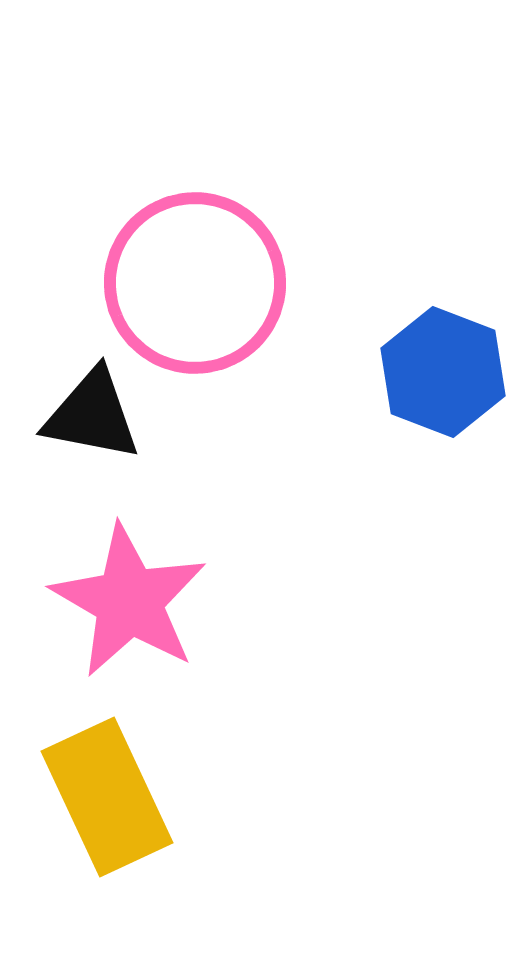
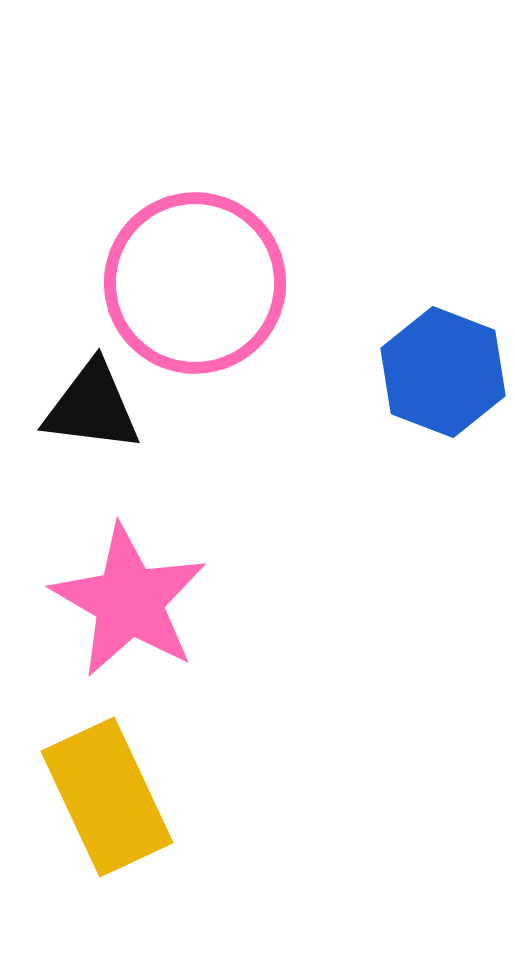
black triangle: moved 8 px up; rotated 4 degrees counterclockwise
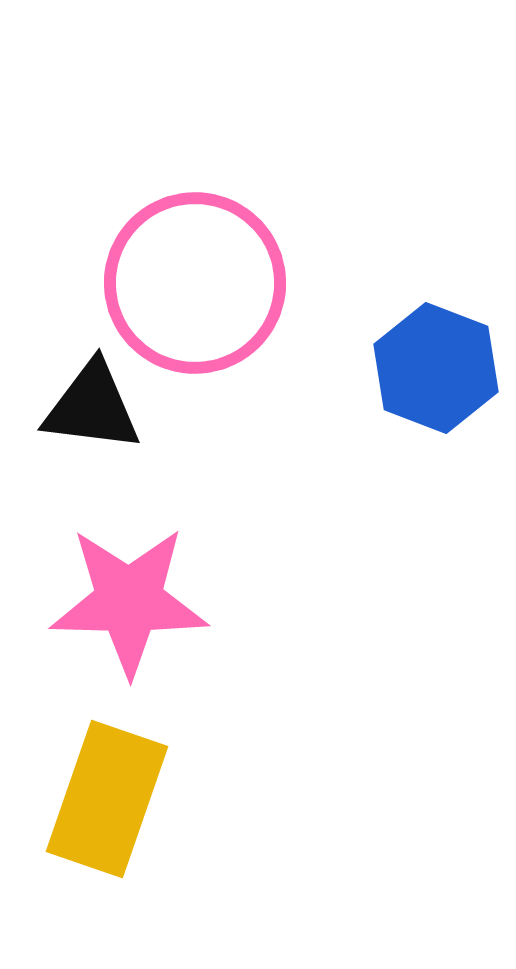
blue hexagon: moved 7 px left, 4 px up
pink star: rotated 29 degrees counterclockwise
yellow rectangle: moved 2 px down; rotated 44 degrees clockwise
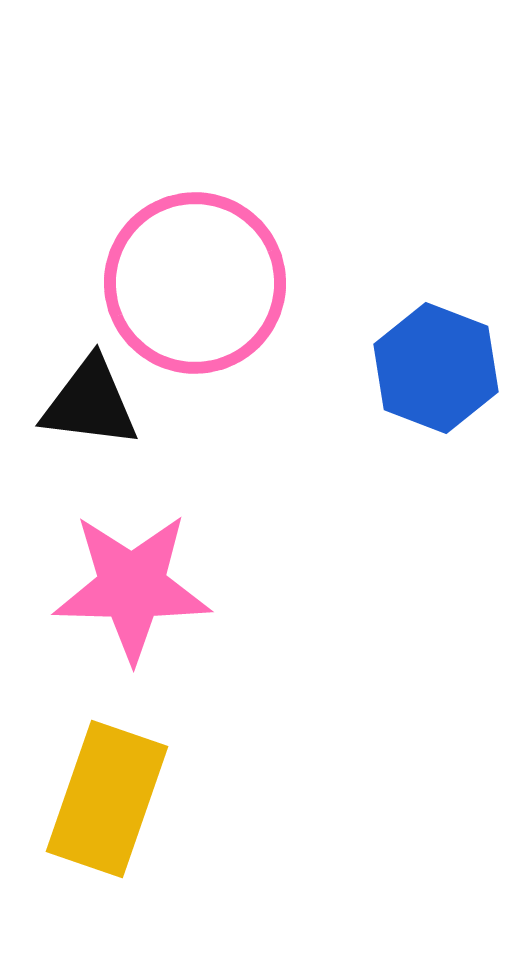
black triangle: moved 2 px left, 4 px up
pink star: moved 3 px right, 14 px up
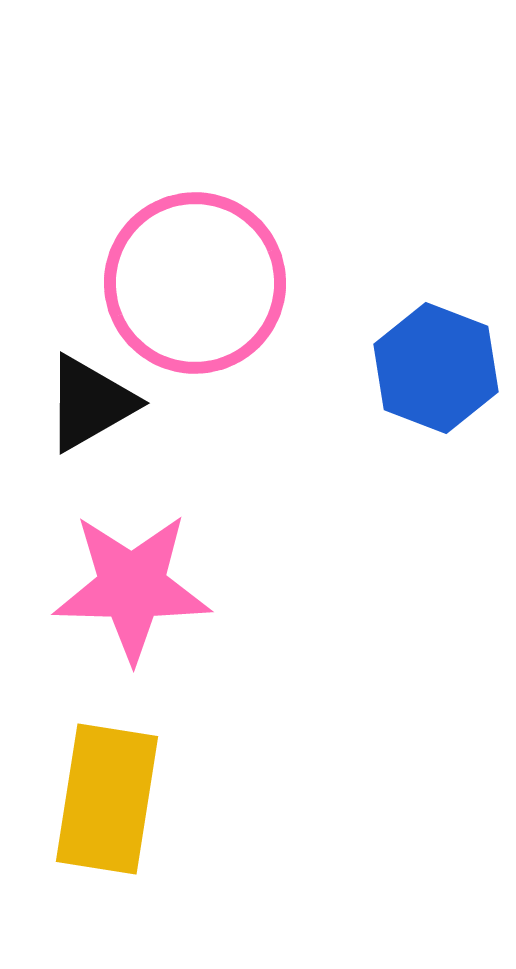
black triangle: rotated 37 degrees counterclockwise
yellow rectangle: rotated 10 degrees counterclockwise
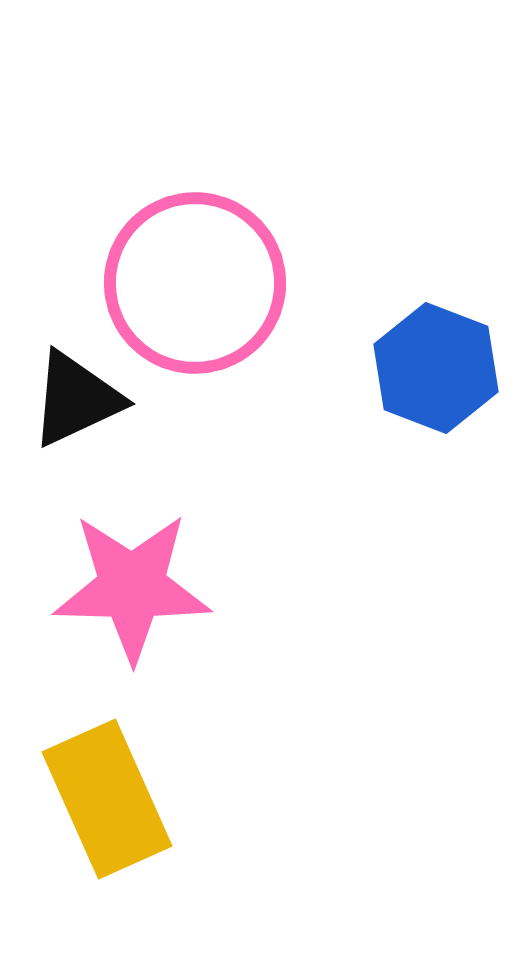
black triangle: moved 14 px left, 4 px up; rotated 5 degrees clockwise
yellow rectangle: rotated 33 degrees counterclockwise
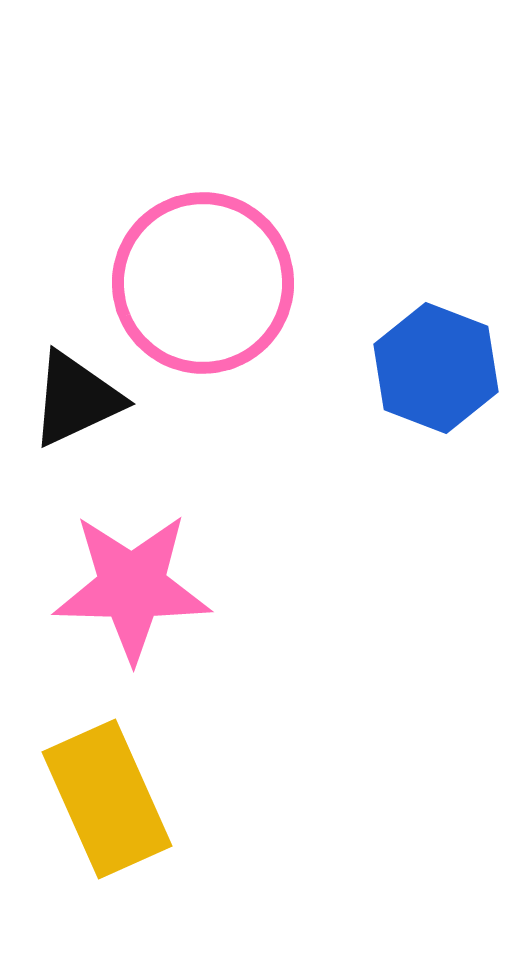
pink circle: moved 8 px right
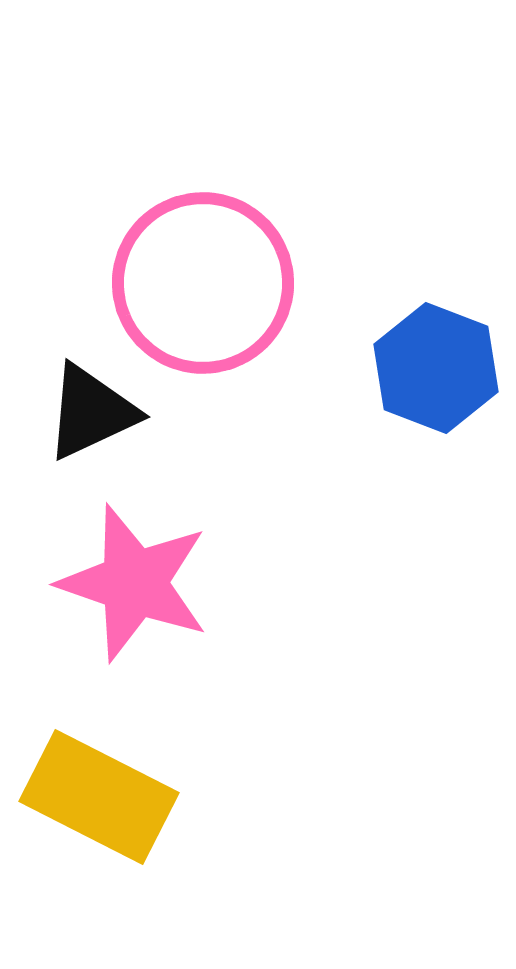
black triangle: moved 15 px right, 13 px down
pink star: moved 2 px right, 4 px up; rotated 18 degrees clockwise
yellow rectangle: moved 8 px left, 2 px up; rotated 39 degrees counterclockwise
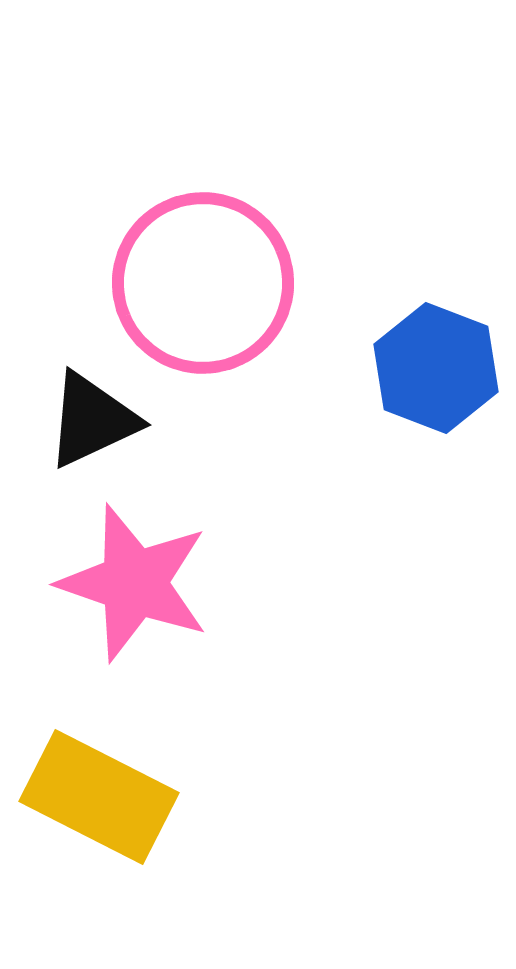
black triangle: moved 1 px right, 8 px down
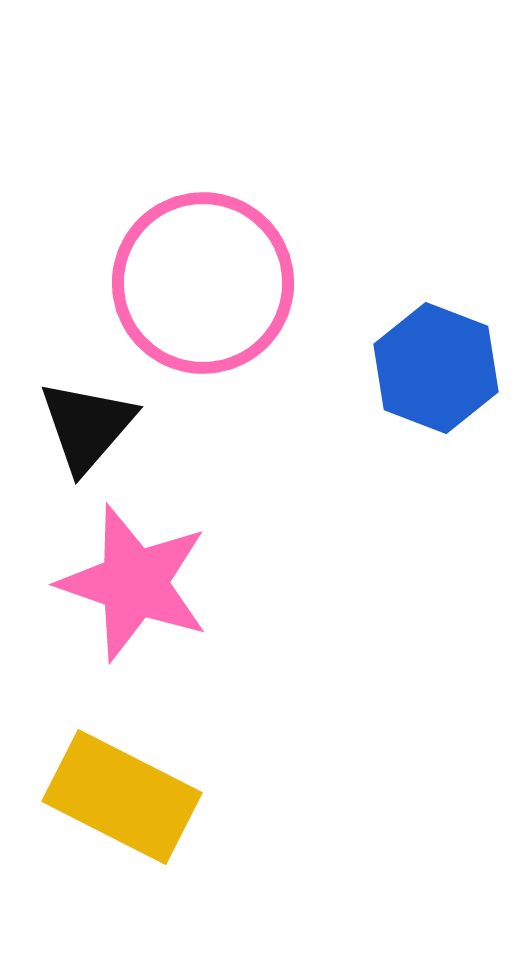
black triangle: moved 5 px left, 6 px down; rotated 24 degrees counterclockwise
yellow rectangle: moved 23 px right
